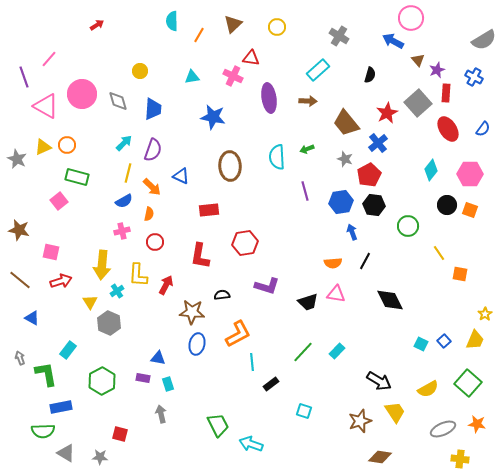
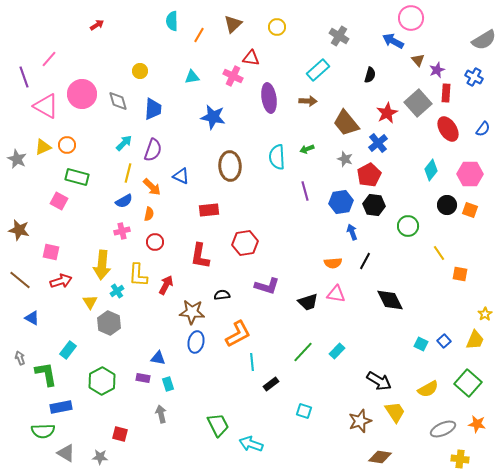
pink square at (59, 201): rotated 24 degrees counterclockwise
blue ellipse at (197, 344): moved 1 px left, 2 px up
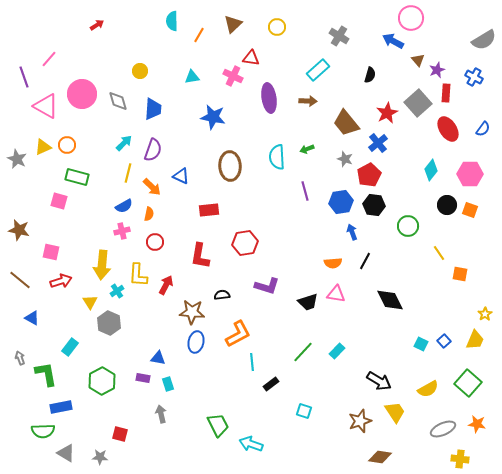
pink square at (59, 201): rotated 12 degrees counterclockwise
blue semicircle at (124, 201): moved 5 px down
cyan rectangle at (68, 350): moved 2 px right, 3 px up
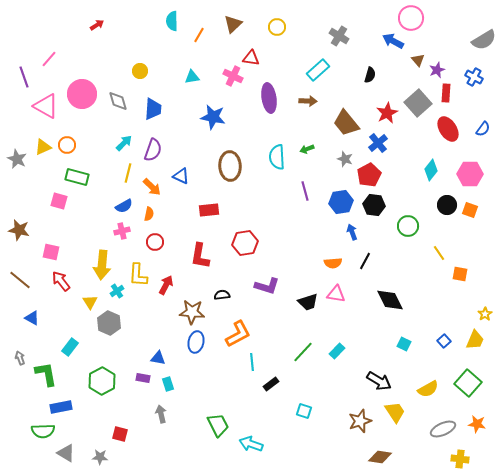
red arrow at (61, 281): rotated 110 degrees counterclockwise
cyan square at (421, 344): moved 17 px left
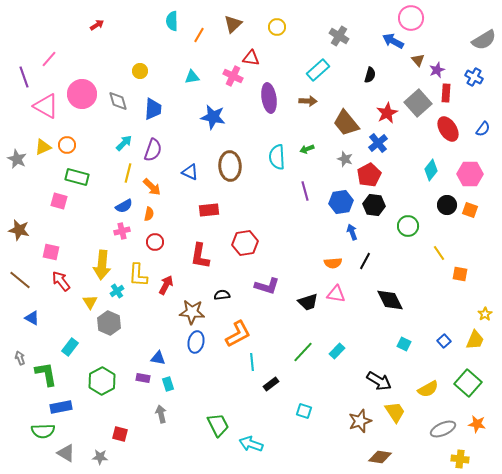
blue triangle at (181, 176): moved 9 px right, 4 px up
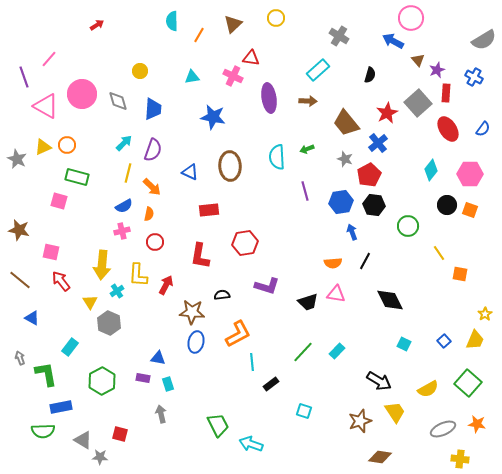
yellow circle at (277, 27): moved 1 px left, 9 px up
gray triangle at (66, 453): moved 17 px right, 13 px up
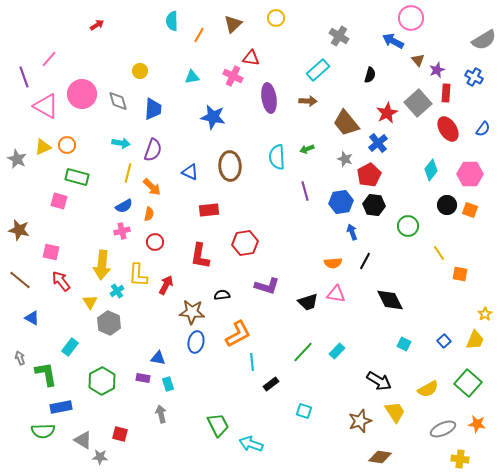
cyan arrow at (124, 143): moved 3 px left; rotated 54 degrees clockwise
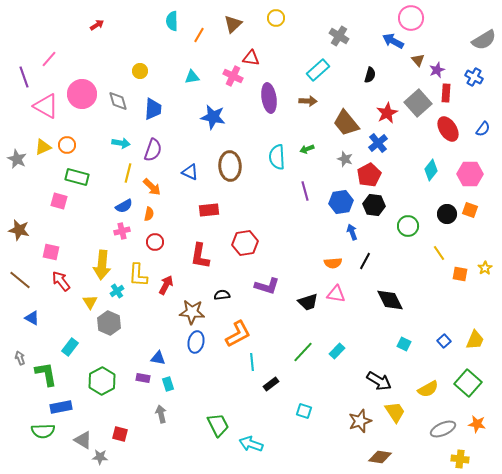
black circle at (447, 205): moved 9 px down
yellow star at (485, 314): moved 46 px up
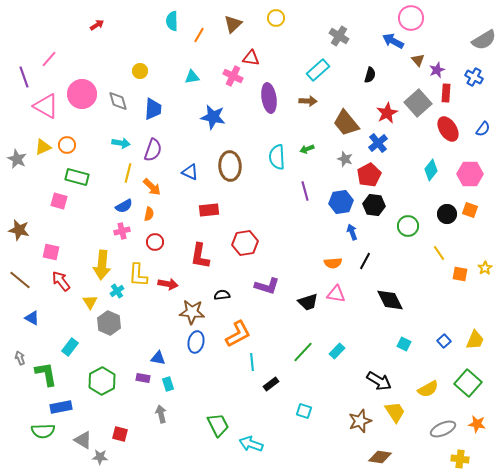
red arrow at (166, 285): moved 2 px right, 1 px up; rotated 72 degrees clockwise
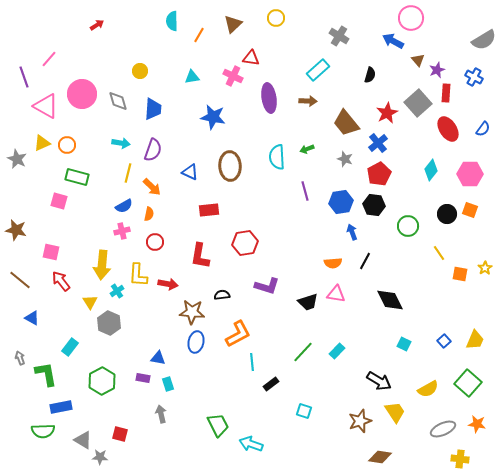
yellow triangle at (43, 147): moved 1 px left, 4 px up
red pentagon at (369, 175): moved 10 px right, 1 px up
brown star at (19, 230): moved 3 px left
